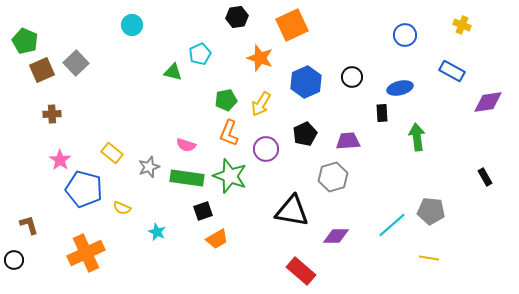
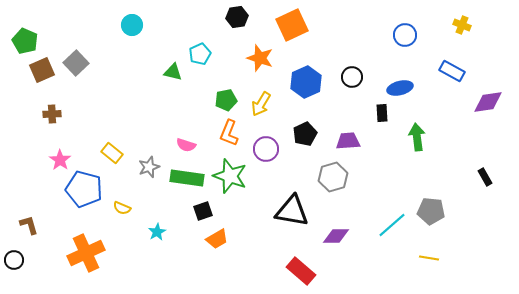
cyan star at (157, 232): rotated 18 degrees clockwise
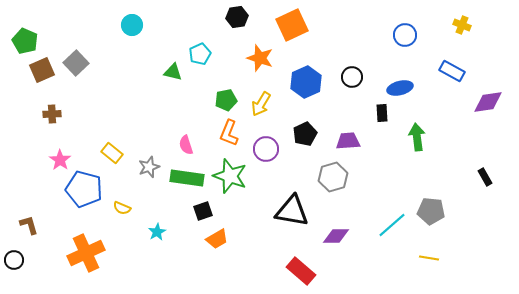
pink semicircle at (186, 145): rotated 54 degrees clockwise
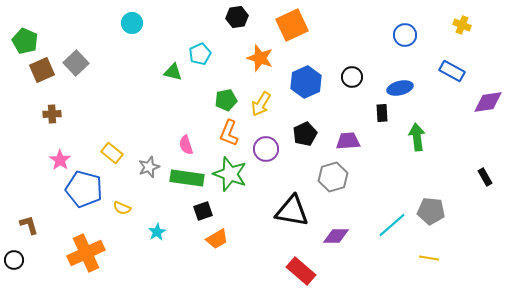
cyan circle at (132, 25): moved 2 px up
green star at (230, 176): moved 2 px up
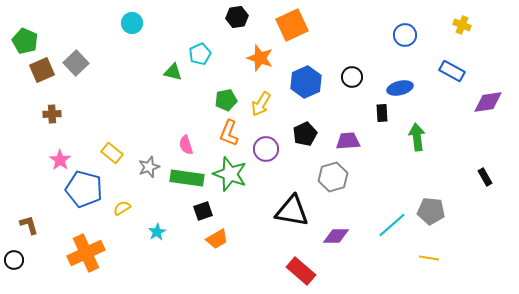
yellow semicircle at (122, 208): rotated 126 degrees clockwise
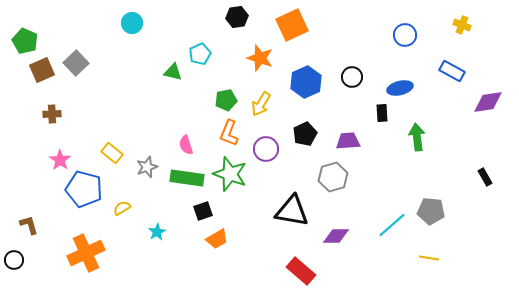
gray star at (149, 167): moved 2 px left
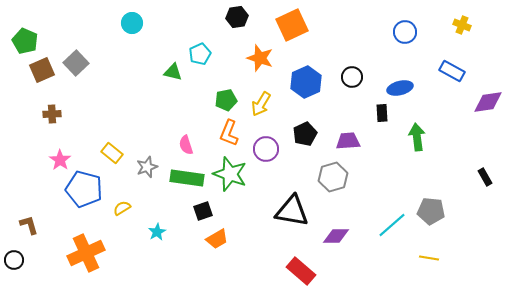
blue circle at (405, 35): moved 3 px up
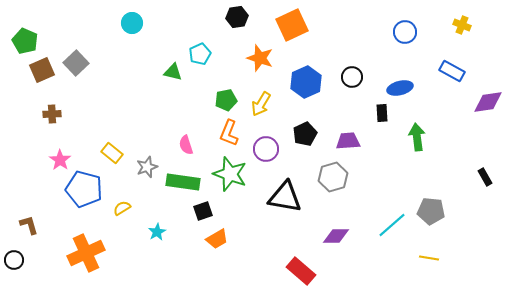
green rectangle at (187, 178): moved 4 px left, 4 px down
black triangle at (292, 211): moved 7 px left, 14 px up
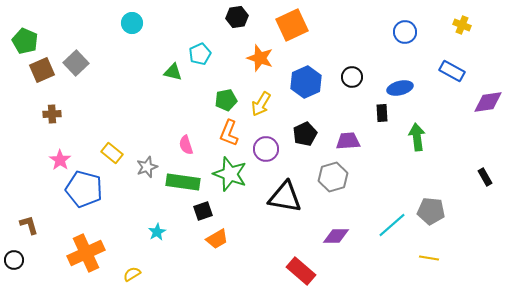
yellow semicircle at (122, 208): moved 10 px right, 66 px down
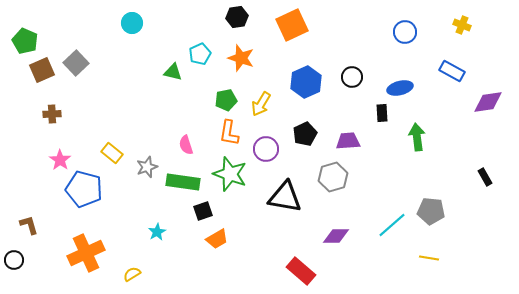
orange star at (260, 58): moved 19 px left
orange L-shape at (229, 133): rotated 12 degrees counterclockwise
